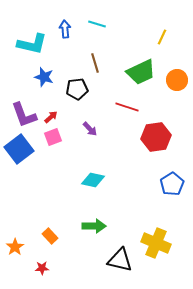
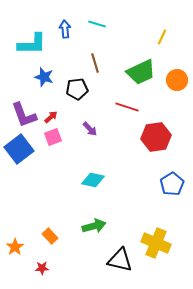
cyan L-shape: rotated 12 degrees counterclockwise
green arrow: rotated 15 degrees counterclockwise
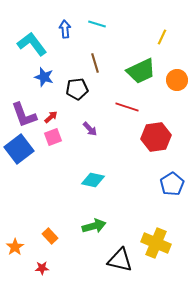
cyan L-shape: rotated 128 degrees counterclockwise
green trapezoid: moved 1 px up
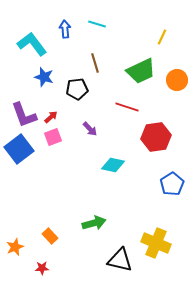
cyan diamond: moved 20 px right, 15 px up
green arrow: moved 3 px up
orange star: rotated 12 degrees clockwise
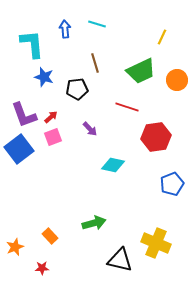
cyan L-shape: rotated 32 degrees clockwise
blue pentagon: rotated 10 degrees clockwise
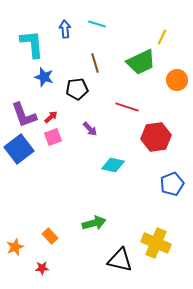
green trapezoid: moved 9 px up
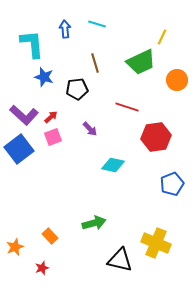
purple L-shape: rotated 28 degrees counterclockwise
red star: rotated 16 degrees counterclockwise
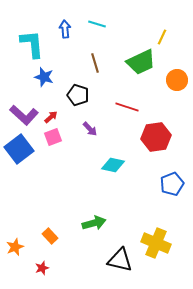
black pentagon: moved 1 px right, 6 px down; rotated 25 degrees clockwise
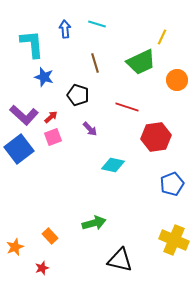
yellow cross: moved 18 px right, 3 px up
